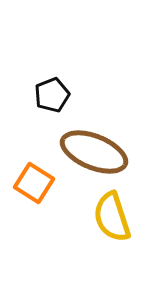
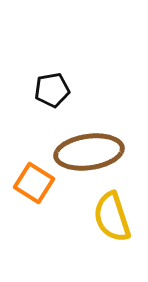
black pentagon: moved 5 px up; rotated 12 degrees clockwise
brown ellipse: moved 5 px left; rotated 30 degrees counterclockwise
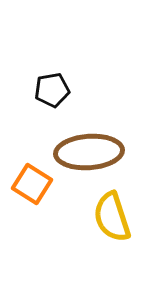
brown ellipse: rotated 4 degrees clockwise
orange square: moved 2 px left, 1 px down
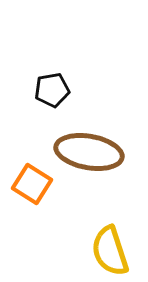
brown ellipse: rotated 14 degrees clockwise
yellow semicircle: moved 2 px left, 34 px down
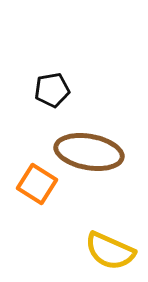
orange square: moved 5 px right
yellow semicircle: rotated 48 degrees counterclockwise
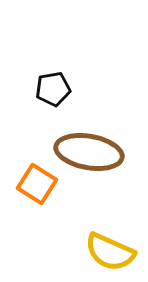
black pentagon: moved 1 px right, 1 px up
yellow semicircle: moved 1 px down
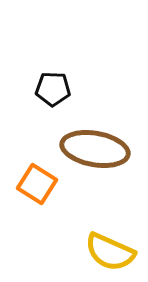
black pentagon: rotated 12 degrees clockwise
brown ellipse: moved 6 px right, 3 px up
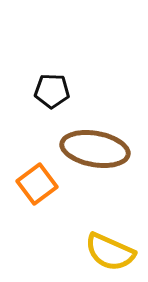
black pentagon: moved 1 px left, 2 px down
orange square: rotated 21 degrees clockwise
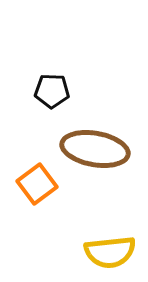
yellow semicircle: rotated 30 degrees counterclockwise
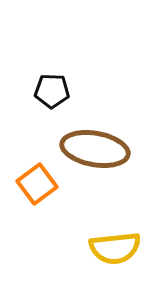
yellow semicircle: moved 5 px right, 4 px up
